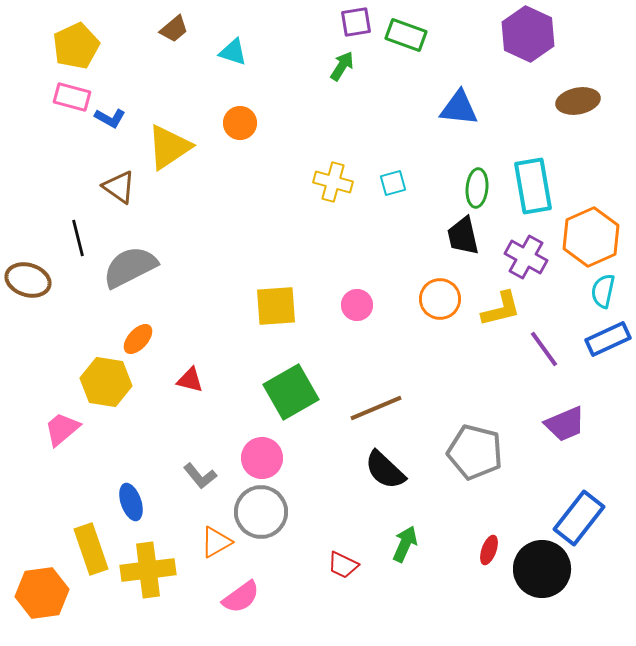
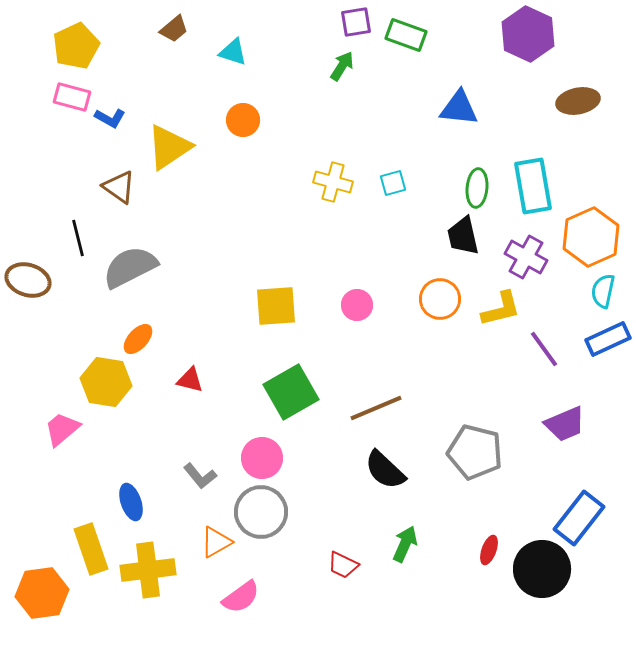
orange circle at (240, 123): moved 3 px right, 3 px up
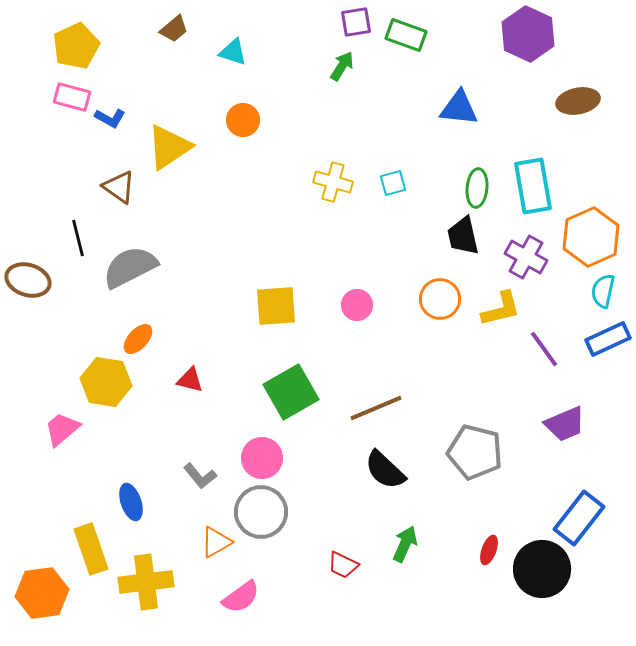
yellow cross at (148, 570): moved 2 px left, 12 px down
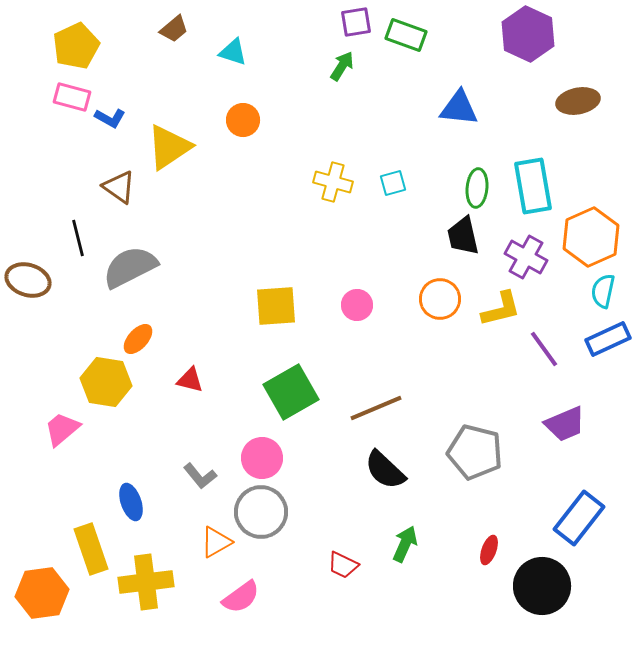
black circle at (542, 569): moved 17 px down
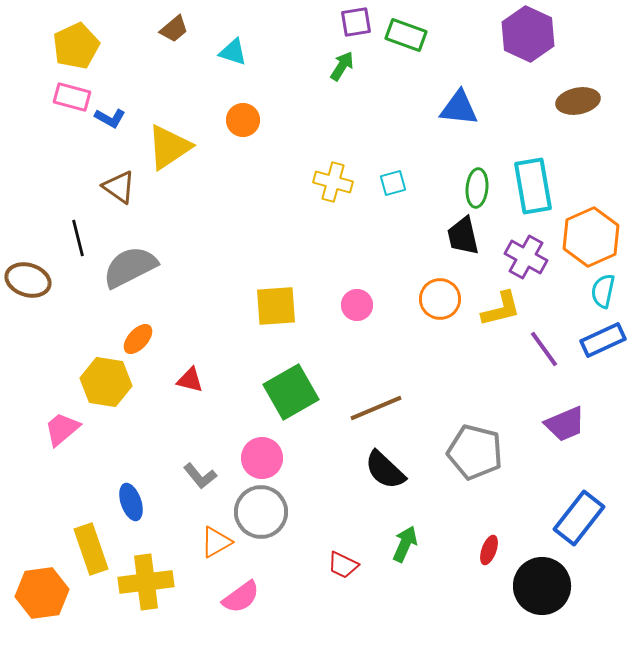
blue rectangle at (608, 339): moved 5 px left, 1 px down
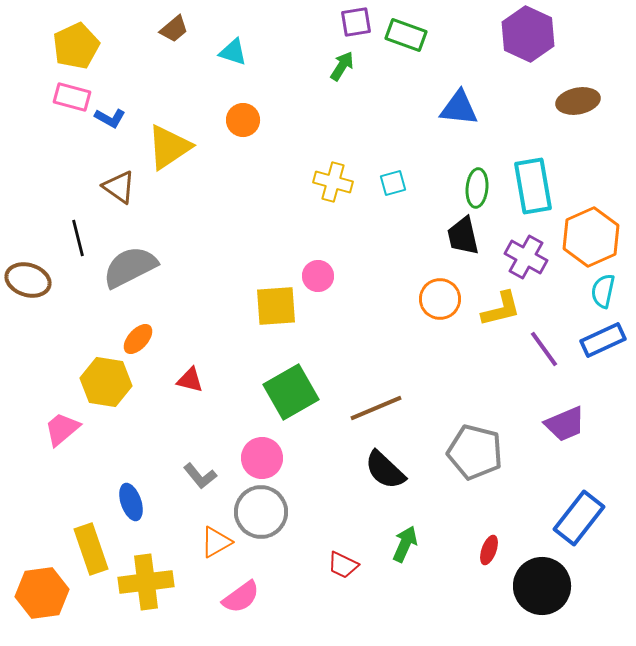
pink circle at (357, 305): moved 39 px left, 29 px up
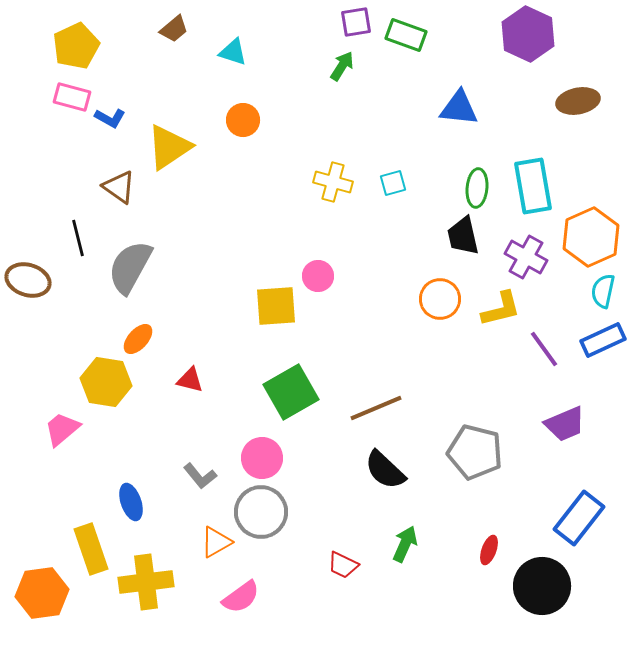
gray semicircle at (130, 267): rotated 34 degrees counterclockwise
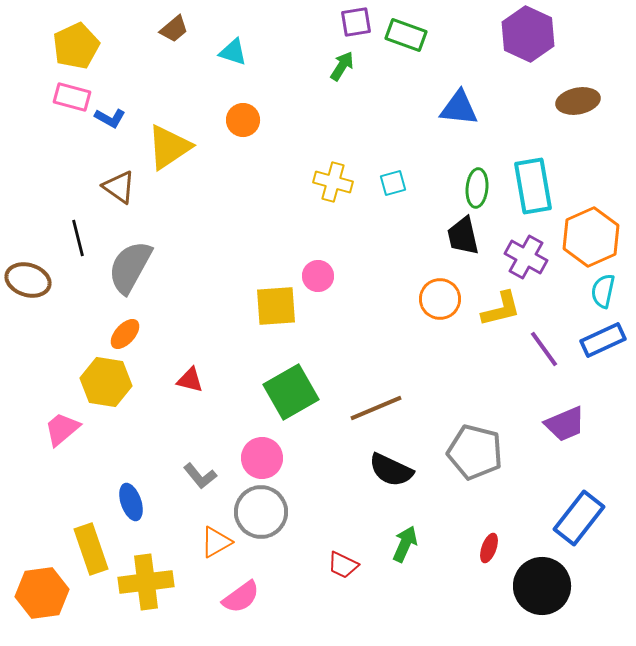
orange ellipse at (138, 339): moved 13 px left, 5 px up
black semicircle at (385, 470): moved 6 px right; rotated 18 degrees counterclockwise
red ellipse at (489, 550): moved 2 px up
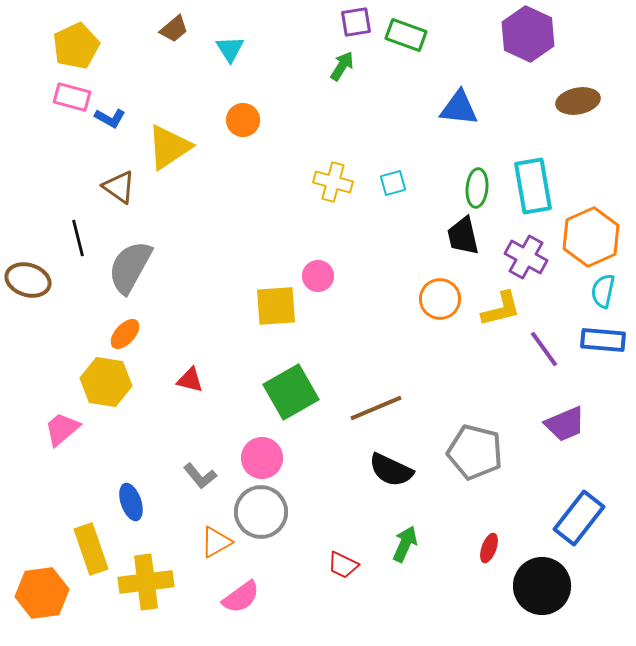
cyan triangle at (233, 52): moved 3 px left, 3 px up; rotated 40 degrees clockwise
blue rectangle at (603, 340): rotated 30 degrees clockwise
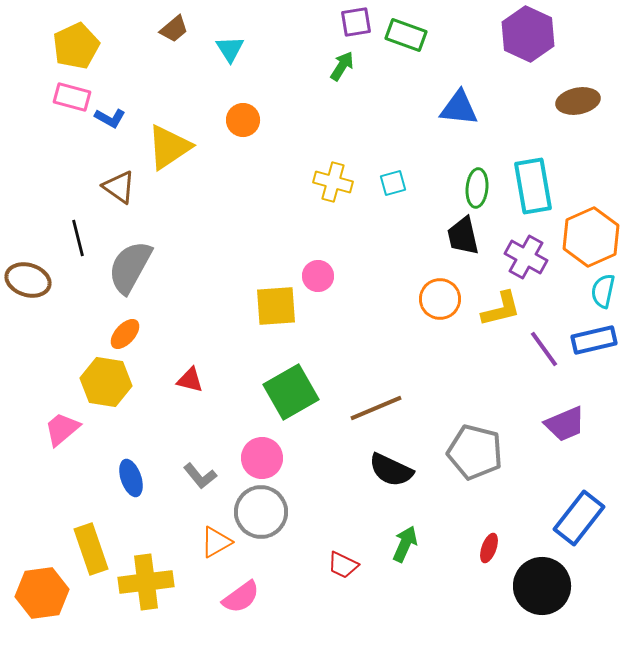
blue rectangle at (603, 340): moved 9 px left; rotated 18 degrees counterclockwise
blue ellipse at (131, 502): moved 24 px up
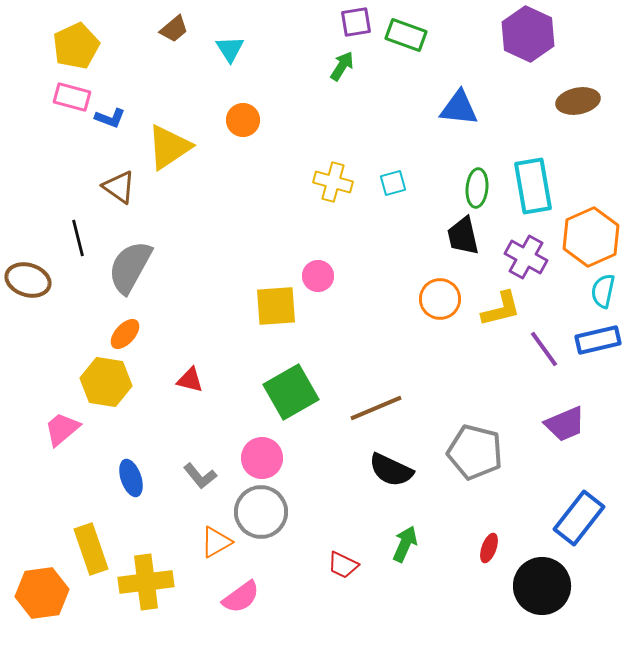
blue L-shape at (110, 118): rotated 8 degrees counterclockwise
blue rectangle at (594, 340): moved 4 px right
